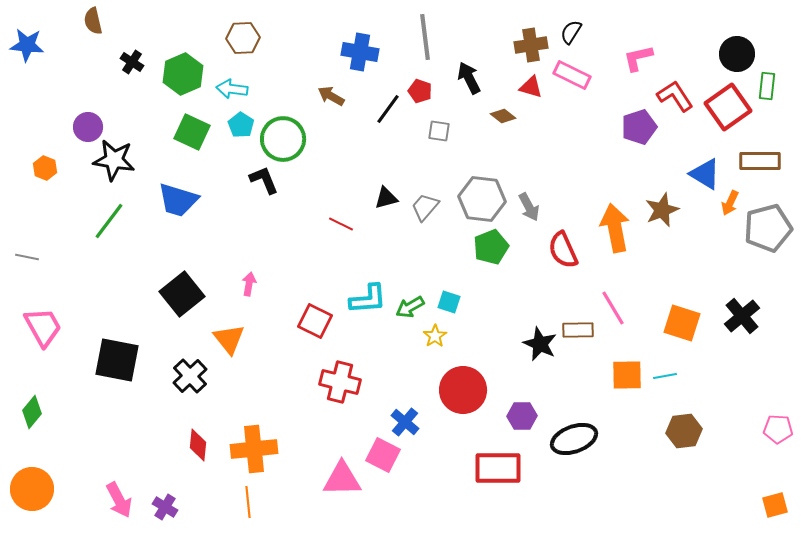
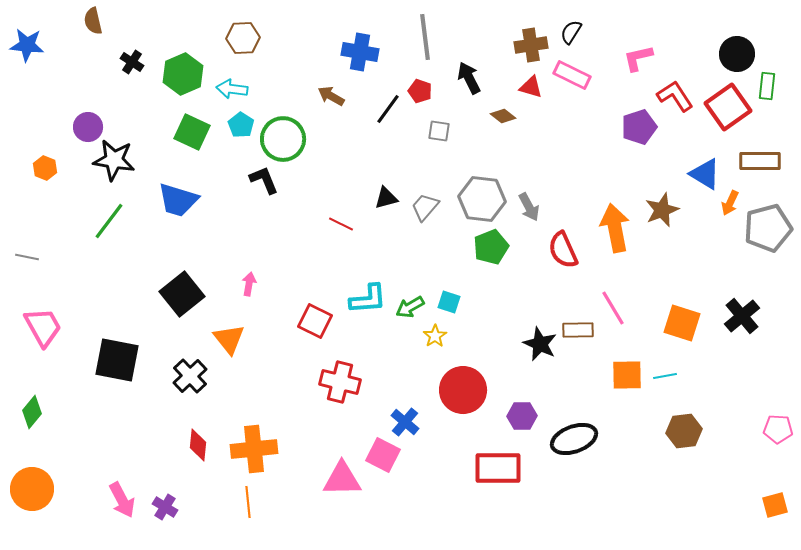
pink arrow at (119, 500): moved 3 px right
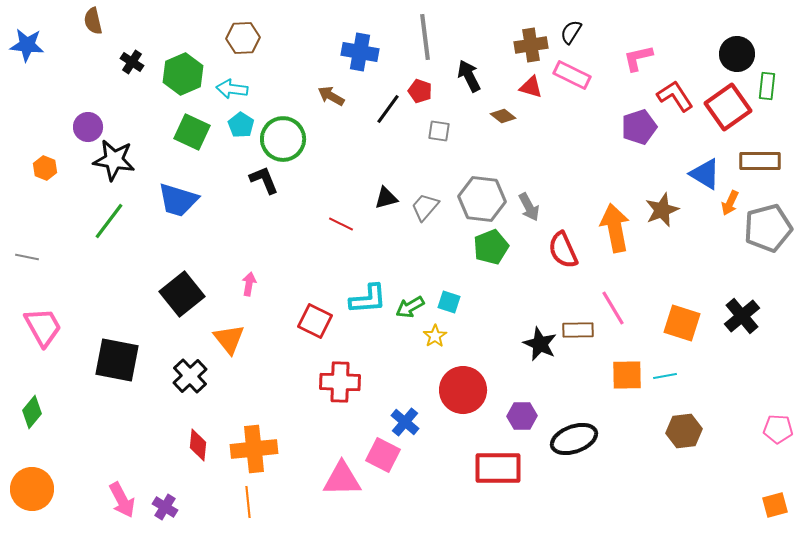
black arrow at (469, 78): moved 2 px up
red cross at (340, 382): rotated 12 degrees counterclockwise
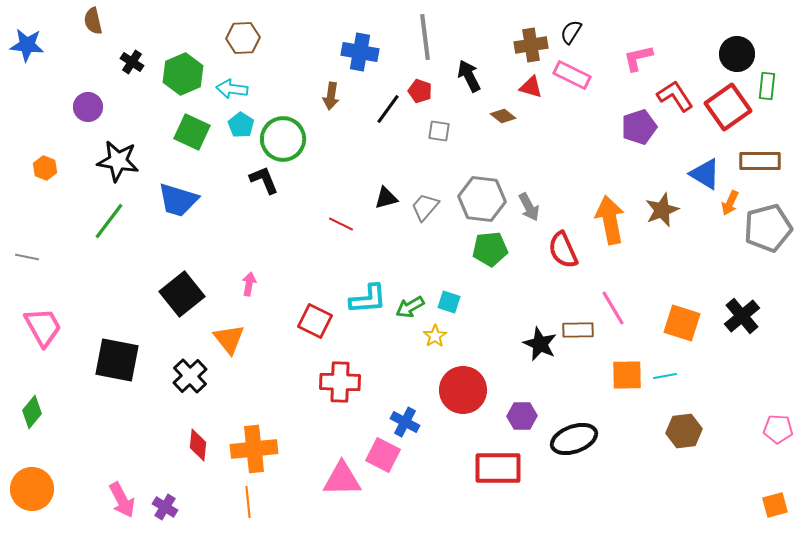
brown arrow at (331, 96): rotated 112 degrees counterclockwise
purple circle at (88, 127): moved 20 px up
black star at (114, 160): moved 4 px right, 1 px down
orange arrow at (615, 228): moved 5 px left, 8 px up
green pentagon at (491, 247): moved 1 px left, 2 px down; rotated 16 degrees clockwise
blue cross at (405, 422): rotated 12 degrees counterclockwise
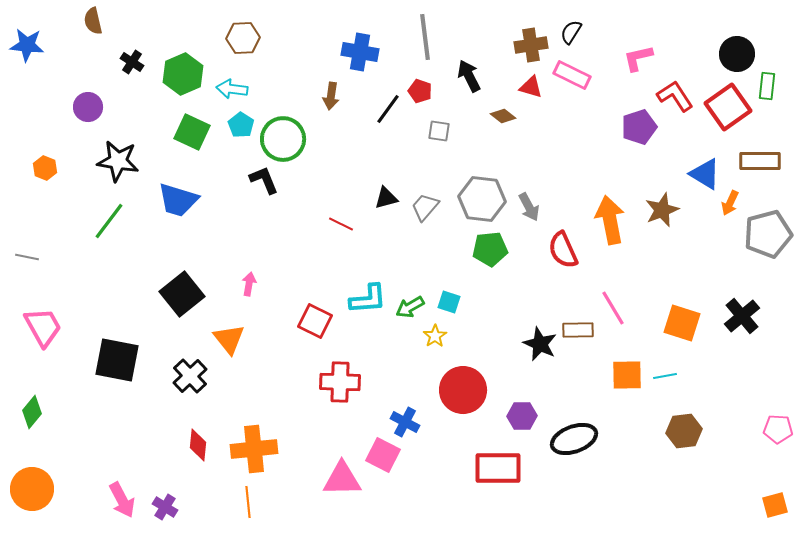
gray pentagon at (768, 228): moved 6 px down
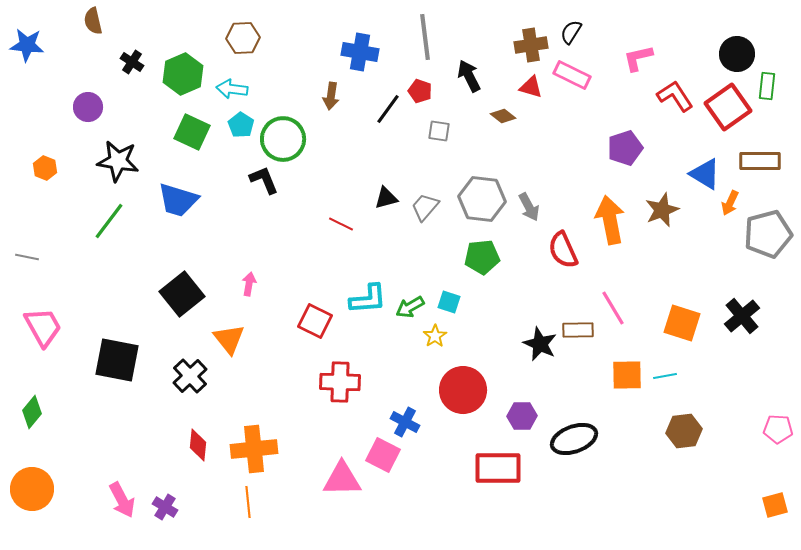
purple pentagon at (639, 127): moved 14 px left, 21 px down
green pentagon at (490, 249): moved 8 px left, 8 px down
